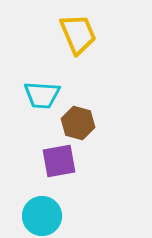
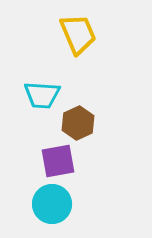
brown hexagon: rotated 20 degrees clockwise
purple square: moved 1 px left
cyan circle: moved 10 px right, 12 px up
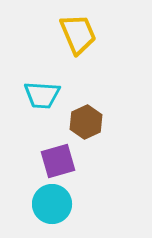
brown hexagon: moved 8 px right, 1 px up
purple square: rotated 6 degrees counterclockwise
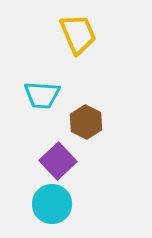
brown hexagon: rotated 8 degrees counterclockwise
purple square: rotated 27 degrees counterclockwise
